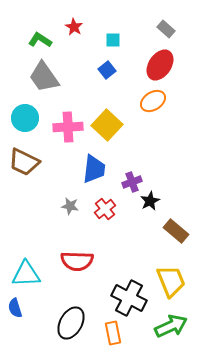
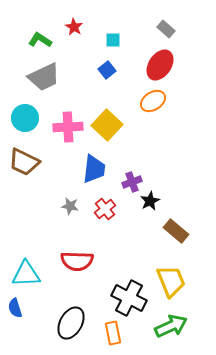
gray trapezoid: rotated 80 degrees counterclockwise
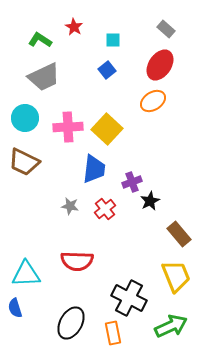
yellow square: moved 4 px down
brown rectangle: moved 3 px right, 3 px down; rotated 10 degrees clockwise
yellow trapezoid: moved 5 px right, 5 px up
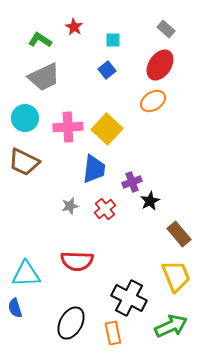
gray star: rotated 24 degrees counterclockwise
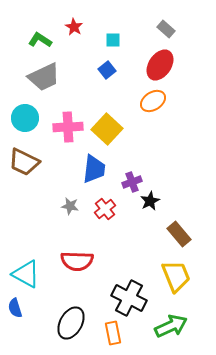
gray star: rotated 24 degrees clockwise
cyan triangle: rotated 32 degrees clockwise
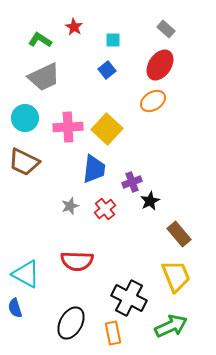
gray star: rotated 30 degrees counterclockwise
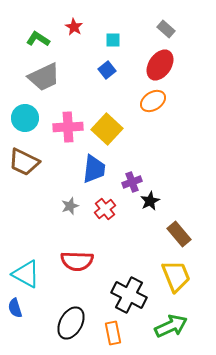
green L-shape: moved 2 px left, 1 px up
black cross: moved 3 px up
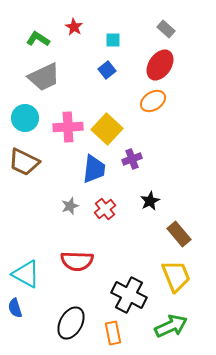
purple cross: moved 23 px up
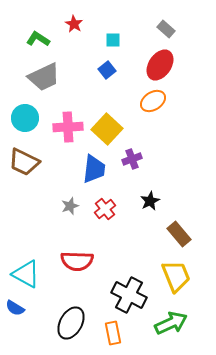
red star: moved 3 px up
blue semicircle: rotated 42 degrees counterclockwise
green arrow: moved 3 px up
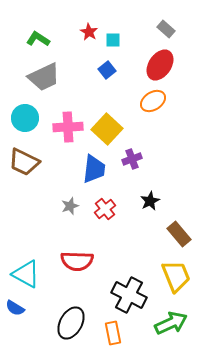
red star: moved 15 px right, 8 px down
